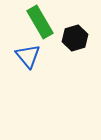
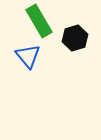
green rectangle: moved 1 px left, 1 px up
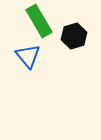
black hexagon: moved 1 px left, 2 px up
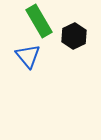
black hexagon: rotated 10 degrees counterclockwise
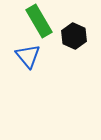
black hexagon: rotated 10 degrees counterclockwise
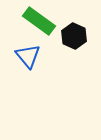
green rectangle: rotated 24 degrees counterclockwise
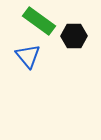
black hexagon: rotated 25 degrees counterclockwise
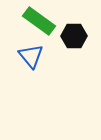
blue triangle: moved 3 px right
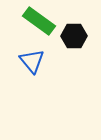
blue triangle: moved 1 px right, 5 px down
